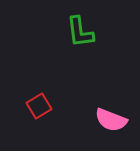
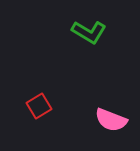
green L-shape: moved 9 px right; rotated 52 degrees counterclockwise
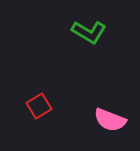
pink semicircle: moved 1 px left
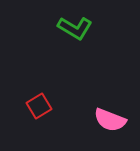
green L-shape: moved 14 px left, 4 px up
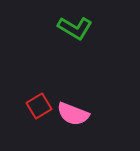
pink semicircle: moved 37 px left, 6 px up
